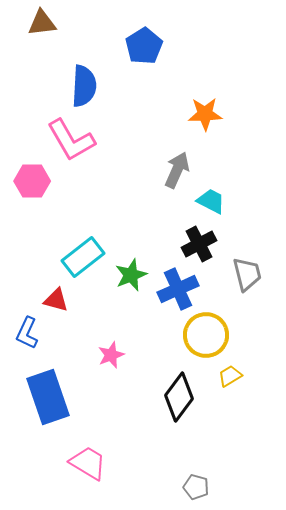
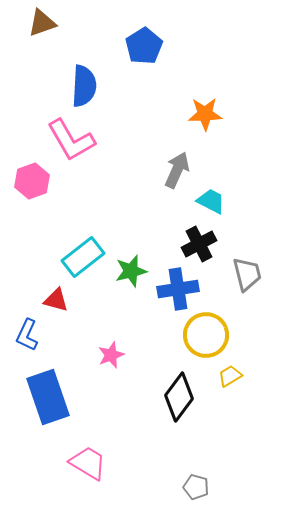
brown triangle: rotated 12 degrees counterclockwise
pink hexagon: rotated 20 degrees counterclockwise
green star: moved 4 px up; rotated 8 degrees clockwise
blue cross: rotated 15 degrees clockwise
blue L-shape: moved 2 px down
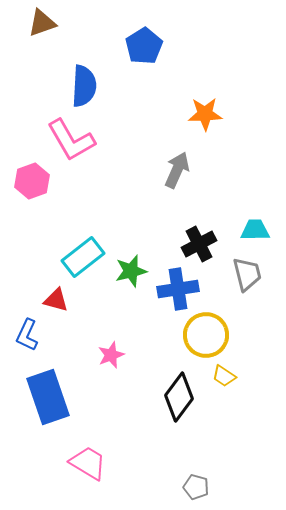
cyan trapezoid: moved 44 px right, 29 px down; rotated 28 degrees counterclockwise
yellow trapezoid: moved 6 px left; rotated 115 degrees counterclockwise
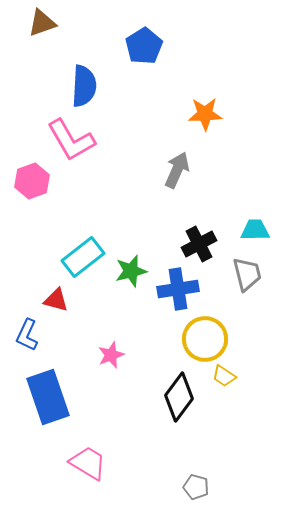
yellow circle: moved 1 px left, 4 px down
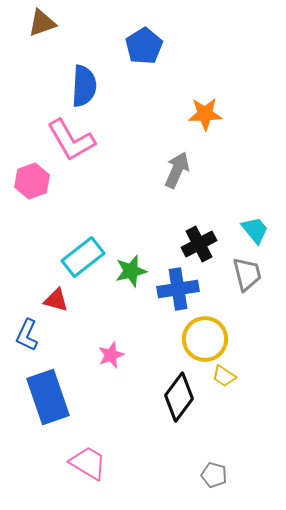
cyan trapezoid: rotated 52 degrees clockwise
gray pentagon: moved 18 px right, 12 px up
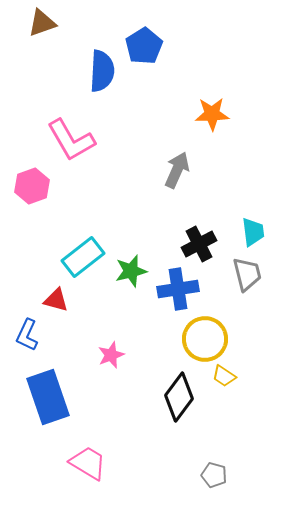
blue semicircle: moved 18 px right, 15 px up
orange star: moved 7 px right
pink hexagon: moved 5 px down
cyan trapezoid: moved 2 px left, 2 px down; rotated 32 degrees clockwise
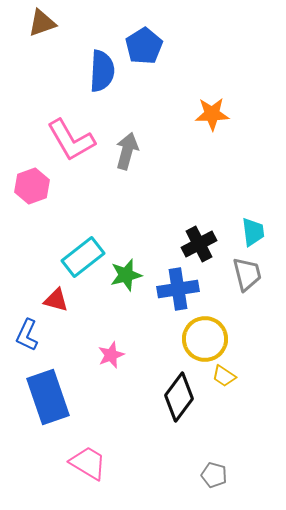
gray arrow: moved 50 px left, 19 px up; rotated 9 degrees counterclockwise
green star: moved 5 px left, 4 px down
